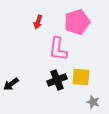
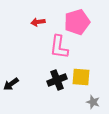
red arrow: rotated 64 degrees clockwise
pink L-shape: moved 1 px right, 2 px up
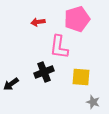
pink pentagon: moved 3 px up
black cross: moved 13 px left, 8 px up
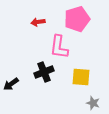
gray star: moved 1 px down
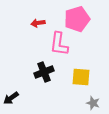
red arrow: moved 1 px down
pink L-shape: moved 3 px up
black arrow: moved 14 px down
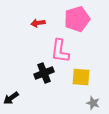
pink L-shape: moved 1 px right, 7 px down
black cross: moved 1 px down
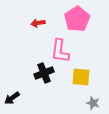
pink pentagon: rotated 15 degrees counterclockwise
black arrow: moved 1 px right
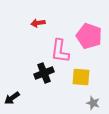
pink pentagon: moved 12 px right, 17 px down; rotated 20 degrees counterclockwise
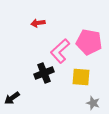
pink pentagon: moved 6 px down; rotated 10 degrees counterclockwise
pink L-shape: rotated 40 degrees clockwise
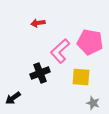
pink pentagon: moved 1 px right
black cross: moved 4 px left
black arrow: moved 1 px right
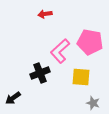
red arrow: moved 7 px right, 9 px up
